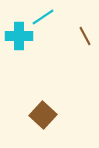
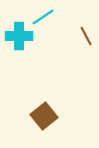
brown line: moved 1 px right
brown square: moved 1 px right, 1 px down; rotated 8 degrees clockwise
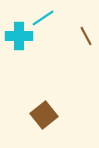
cyan line: moved 1 px down
brown square: moved 1 px up
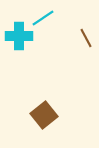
brown line: moved 2 px down
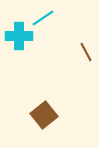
brown line: moved 14 px down
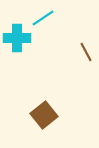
cyan cross: moved 2 px left, 2 px down
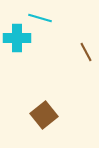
cyan line: moved 3 px left; rotated 50 degrees clockwise
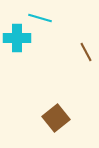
brown square: moved 12 px right, 3 px down
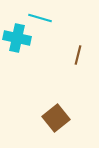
cyan cross: rotated 12 degrees clockwise
brown line: moved 8 px left, 3 px down; rotated 42 degrees clockwise
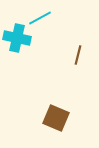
cyan line: rotated 45 degrees counterclockwise
brown square: rotated 28 degrees counterclockwise
